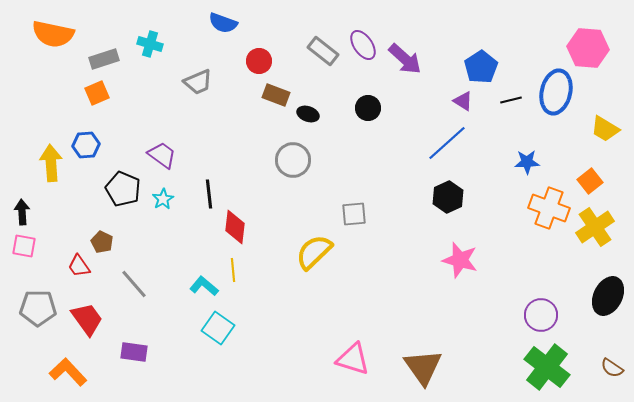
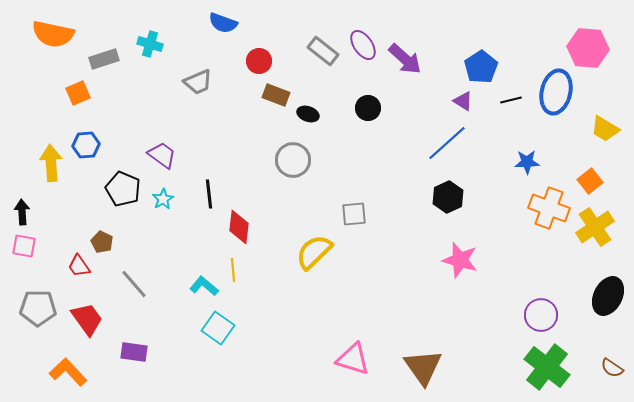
orange square at (97, 93): moved 19 px left
red diamond at (235, 227): moved 4 px right
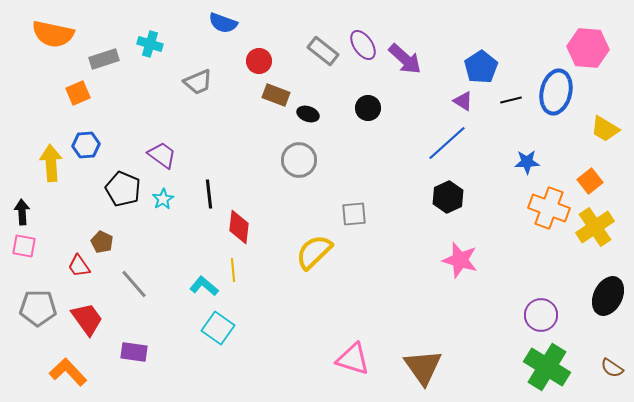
gray circle at (293, 160): moved 6 px right
green cross at (547, 367): rotated 6 degrees counterclockwise
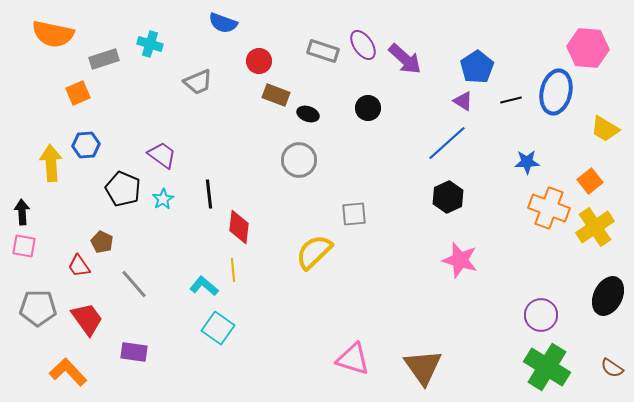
gray rectangle at (323, 51): rotated 20 degrees counterclockwise
blue pentagon at (481, 67): moved 4 px left
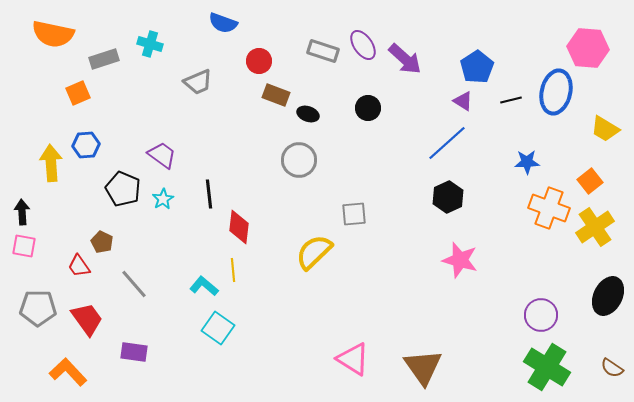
pink triangle at (353, 359): rotated 15 degrees clockwise
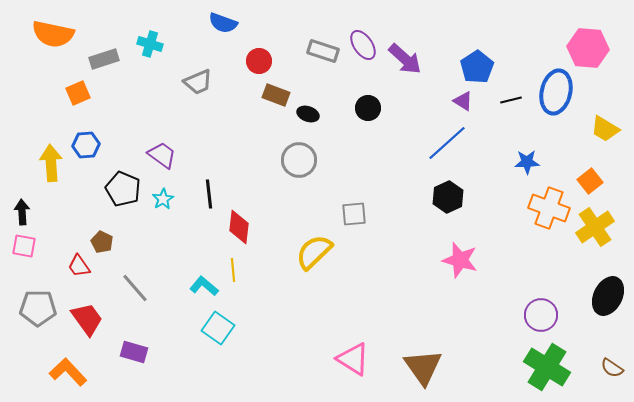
gray line at (134, 284): moved 1 px right, 4 px down
purple rectangle at (134, 352): rotated 8 degrees clockwise
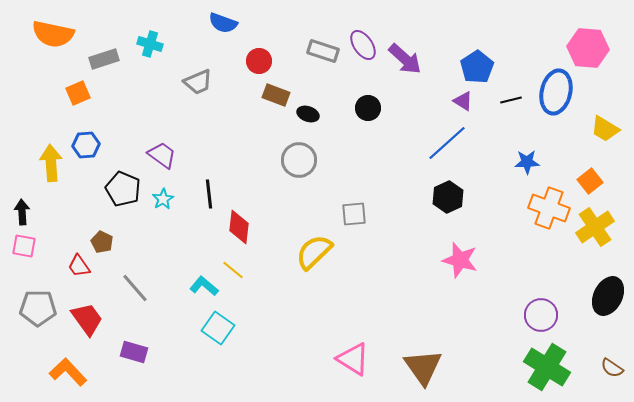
yellow line at (233, 270): rotated 45 degrees counterclockwise
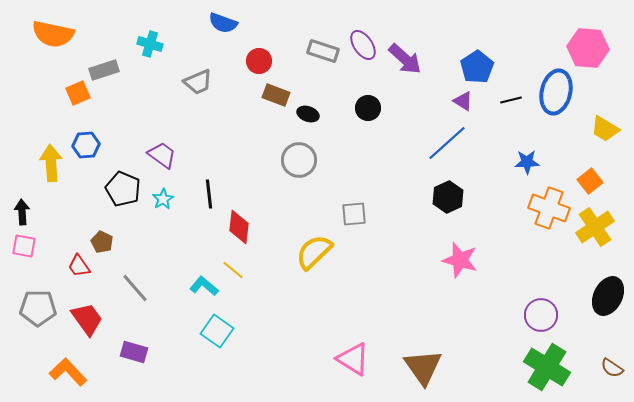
gray rectangle at (104, 59): moved 11 px down
cyan square at (218, 328): moved 1 px left, 3 px down
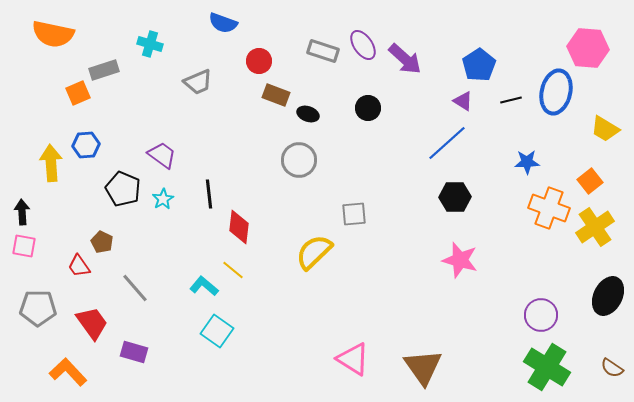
blue pentagon at (477, 67): moved 2 px right, 2 px up
black hexagon at (448, 197): moved 7 px right; rotated 24 degrees clockwise
red trapezoid at (87, 319): moved 5 px right, 4 px down
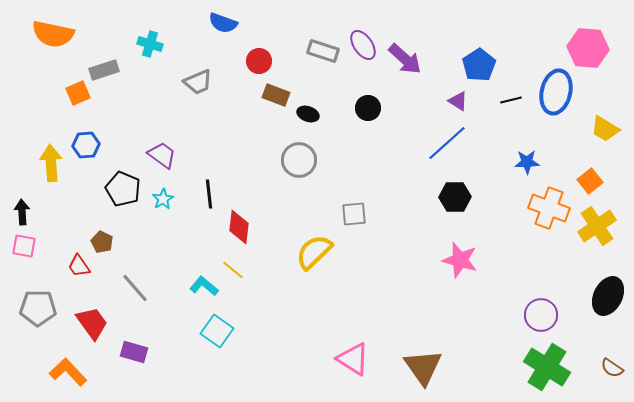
purple triangle at (463, 101): moved 5 px left
yellow cross at (595, 227): moved 2 px right, 1 px up
